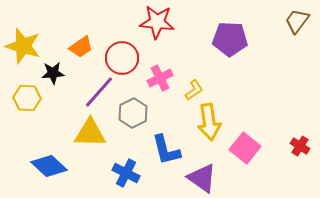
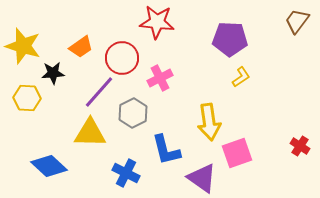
yellow L-shape: moved 47 px right, 13 px up
pink square: moved 8 px left, 5 px down; rotated 32 degrees clockwise
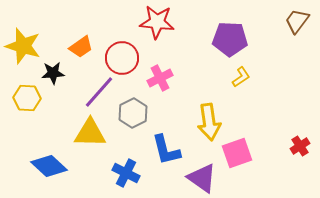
red cross: rotated 24 degrees clockwise
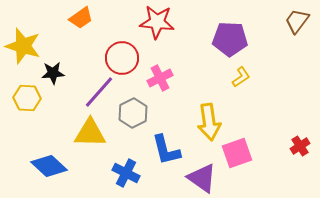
orange trapezoid: moved 29 px up
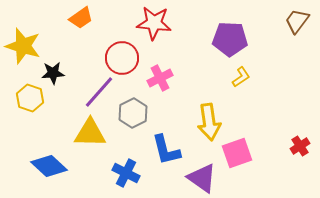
red star: moved 3 px left, 1 px down
yellow hexagon: moved 3 px right; rotated 16 degrees clockwise
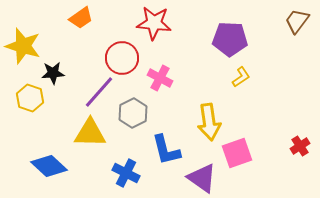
pink cross: rotated 35 degrees counterclockwise
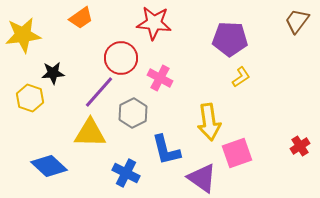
yellow star: moved 11 px up; rotated 24 degrees counterclockwise
red circle: moved 1 px left
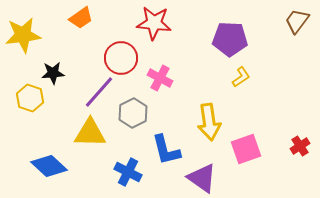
pink square: moved 9 px right, 4 px up
blue cross: moved 2 px right, 1 px up
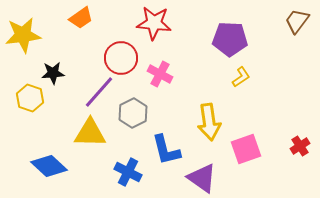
pink cross: moved 4 px up
